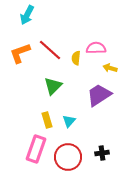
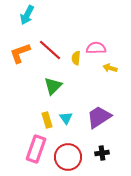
purple trapezoid: moved 22 px down
cyan triangle: moved 3 px left, 3 px up; rotated 16 degrees counterclockwise
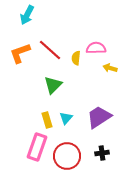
green triangle: moved 1 px up
cyan triangle: rotated 16 degrees clockwise
pink rectangle: moved 1 px right, 2 px up
red circle: moved 1 px left, 1 px up
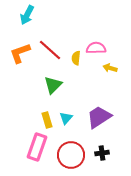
red circle: moved 4 px right, 1 px up
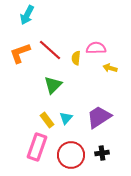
yellow rectangle: rotated 21 degrees counterclockwise
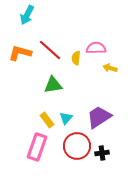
orange L-shape: rotated 35 degrees clockwise
green triangle: rotated 36 degrees clockwise
red circle: moved 6 px right, 9 px up
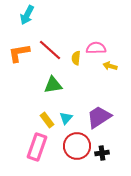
orange L-shape: moved 1 px left; rotated 25 degrees counterclockwise
yellow arrow: moved 2 px up
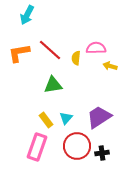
yellow rectangle: moved 1 px left
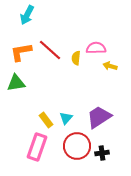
orange L-shape: moved 2 px right, 1 px up
green triangle: moved 37 px left, 2 px up
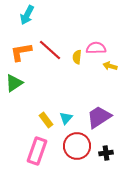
yellow semicircle: moved 1 px right, 1 px up
green triangle: moved 2 px left; rotated 24 degrees counterclockwise
pink rectangle: moved 4 px down
black cross: moved 4 px right
